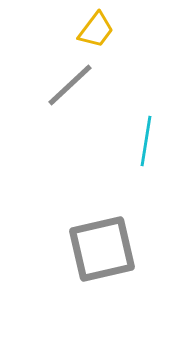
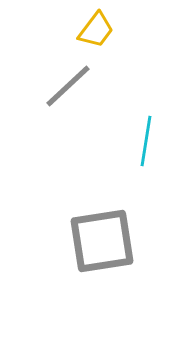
gray line: moved 2 px left, 1 px down
gray square: moved 8 px up; rotated 4 degrees clockwise
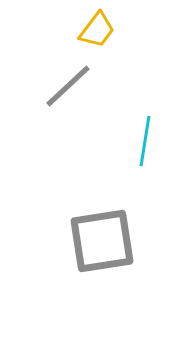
yellow trapezoid: moved 1 px right
cyan line: moved 1 px left
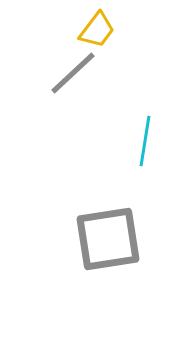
gray line: moved 5 px right, 13 px up
gray square: moved 6 px right, 2 px up
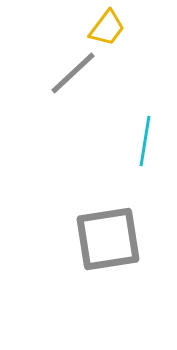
yellow trapezoid: moved 10 px right, 2 px up
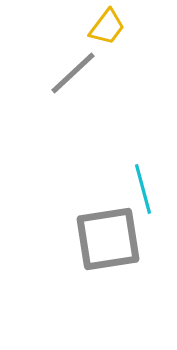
yellow trapezoid: moved 1 px up
cyan line: moved 2 px left, 48 px down; rotated 24 degrees counterclockwise
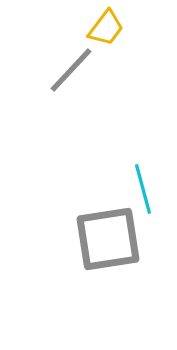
yellow trapezoid: moved 1 px left, 1 px down
gray line: moved 2 px left, 3 px up; rotated 4 degrees counterclockwise
